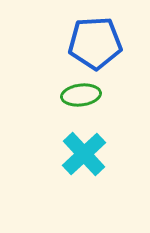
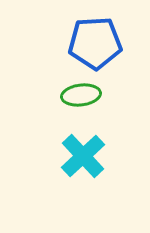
cyan cross: moved 1 px left, 2 px down
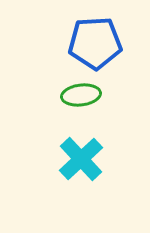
cyan cross: moved 2 px left, 3 px down
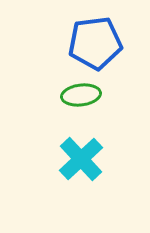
blue pentagon: rotated 4 degrees counterclockwise
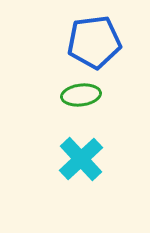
blue pentagon: moved 1 px left, 1 px up
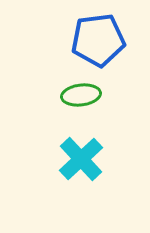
blue pentagon: moved 4 px right, 2 px up
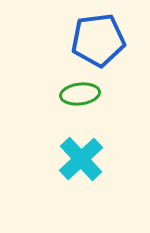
green ellipse: moved 1 px left, 1 px up
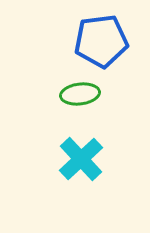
blue pentagon: moved 3 px right, 1 px down
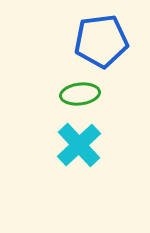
cyan cross: moved 2 px left, 14 px up
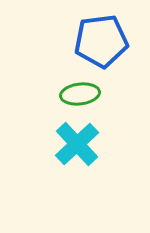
cyan cross: moved 2 px left, 1 px up
